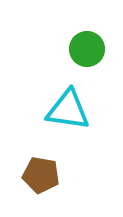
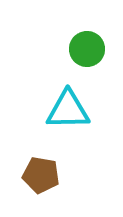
cyan triangle: rotated 9 degrees counterclockwise
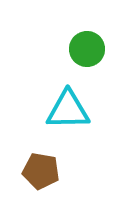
brown pentagon: moved 4 px up
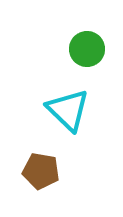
cyan triangle: rotated 45 degrees clockwise
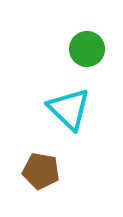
cyan triangle: moved 1 px right, 1 px up
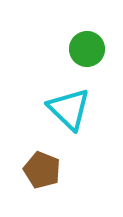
brown pentagon: moved 1 px right, 1 px up; rotated 12 degrees clockwise
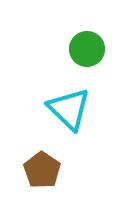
brown pentagon: rotated 12 degrees clockwise
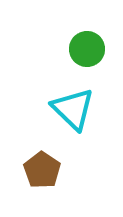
cyan triangle: moved 4 px right
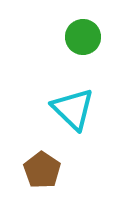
green circle: moved 4 px left, 12 px up
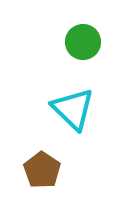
green circle: moved 5 px down
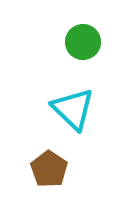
brown pentagon: moved 7 px right, 1 px up
